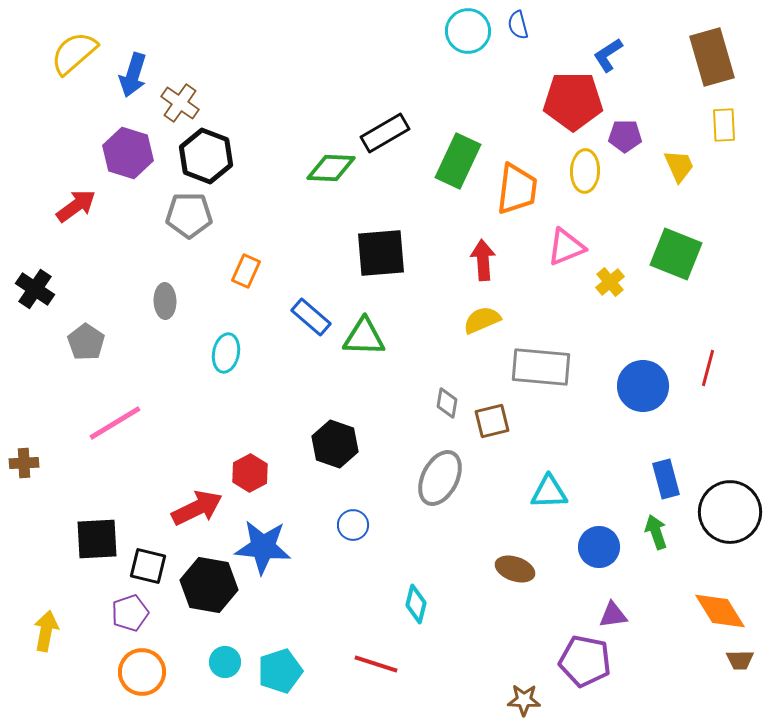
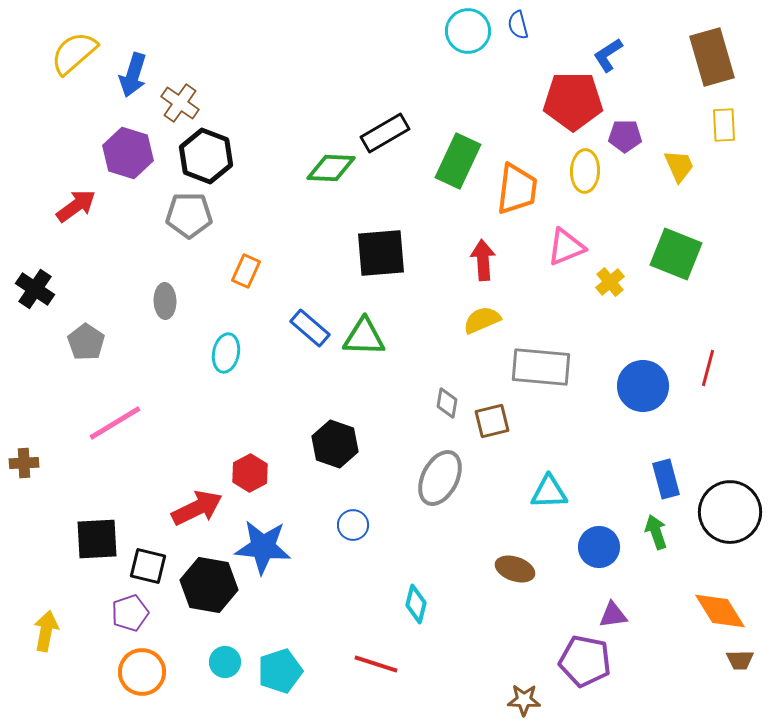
blue rectangle at (311, 317): moved 1 px left, 11 px down
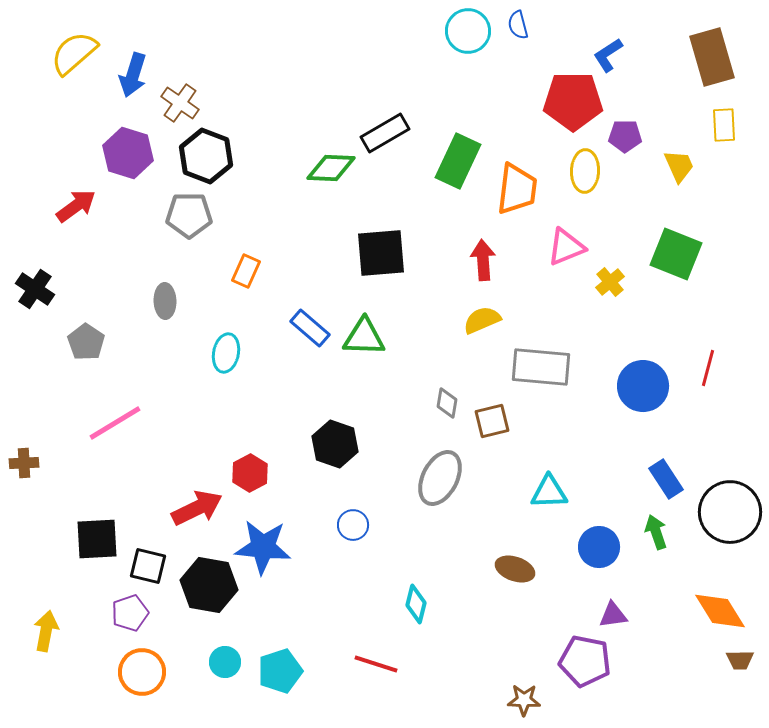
blue rectangle at (666, 479): rotated 18 degrees counterclockwise
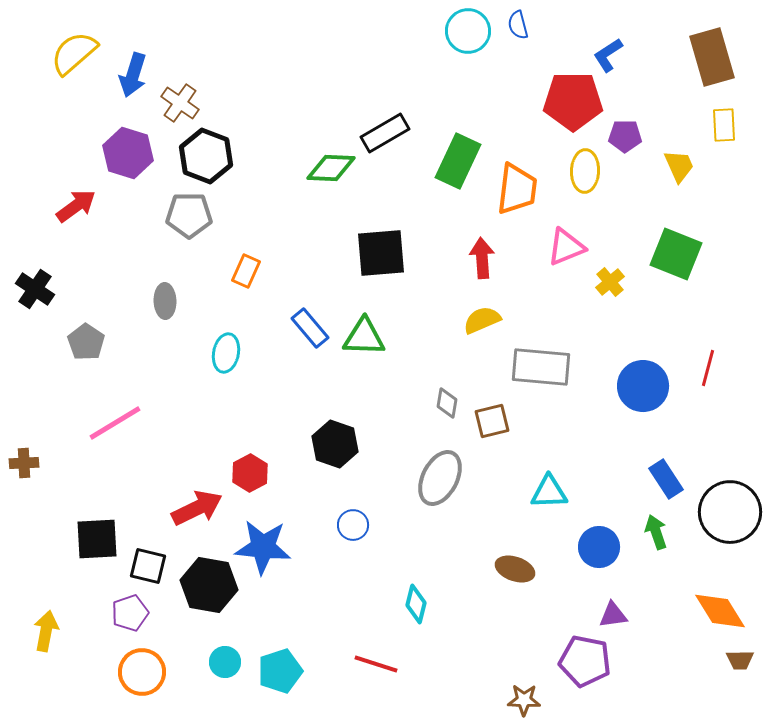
red arrow at (483, 260): moved 1 px left, 2 px up
blue rectangle at (310, 328): rotated 9 degrees clockwise
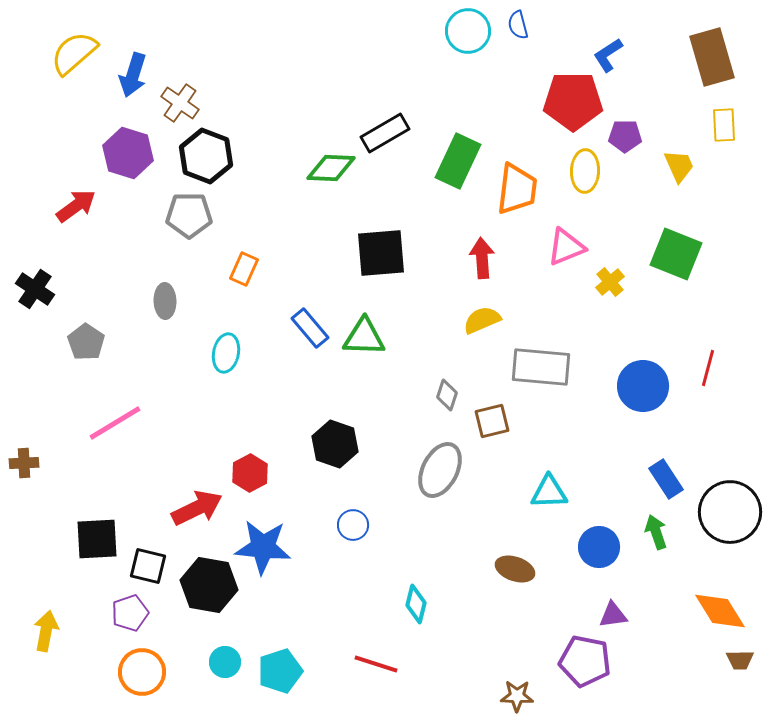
orange rectangle at (246, 271): moved 2 px left, 2 px up
gray diamond at (447, 403): moved 8 px up; rotated 8 degrees clockwise
gray ellipse at (440, 478): moved 8 px up
brown star at (524, 700): moved 7 px left, 4 px up
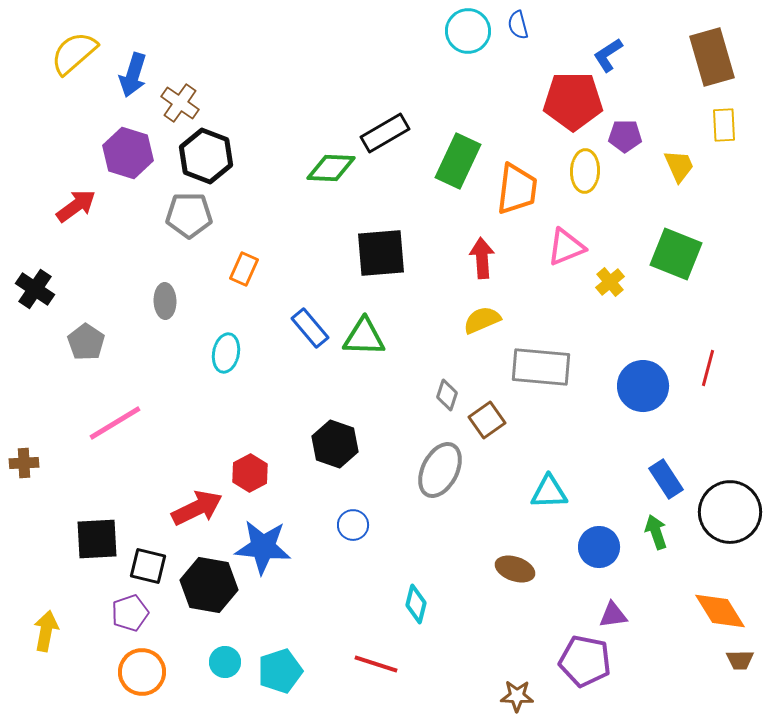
brown square at (492, 421): moved 5 px left, 1 px up; rotated 21 degrees counterclockwise
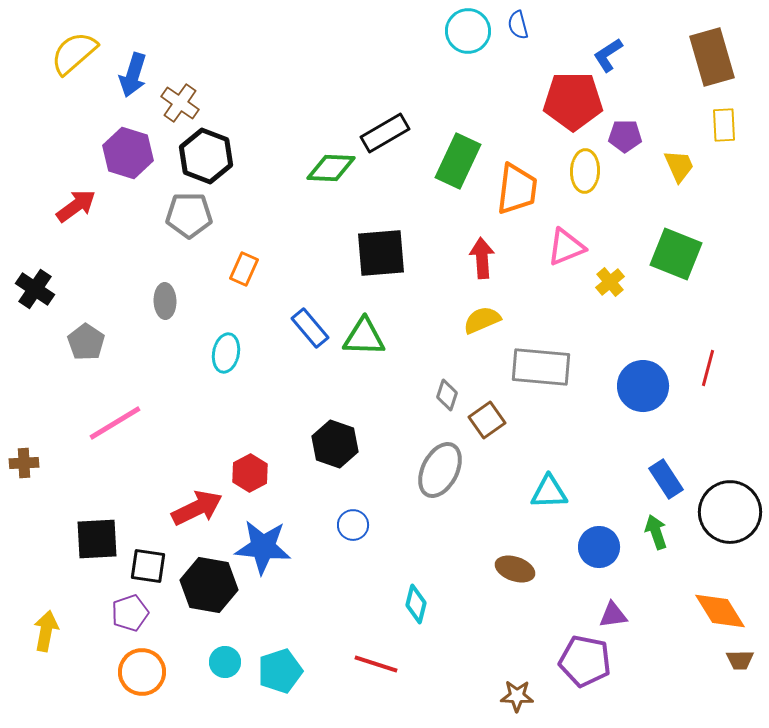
black square at (148, 566): rotated 6 degrees counterclockwise
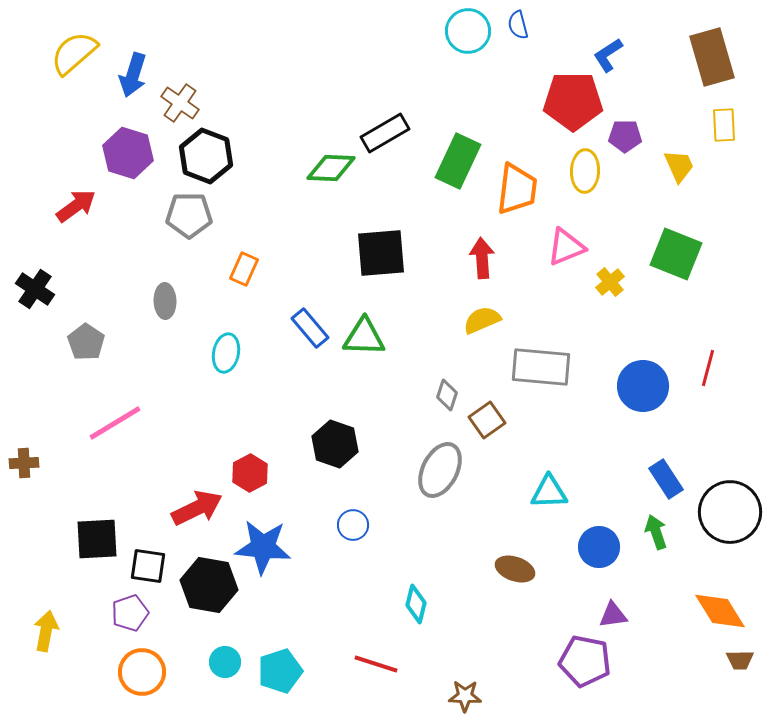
brown star at (517, 696): moved 52 px left
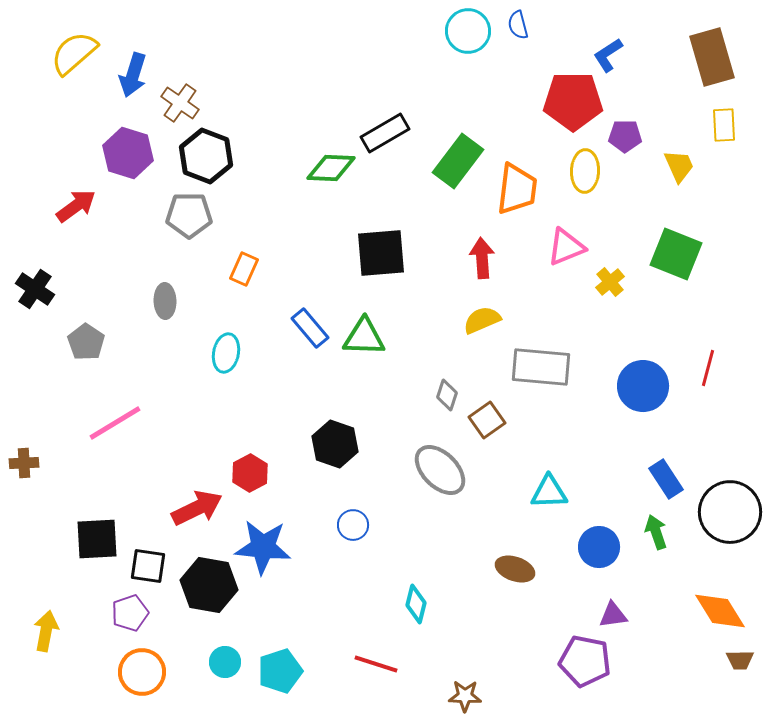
green rectangle at (458, 161): rotated 12 degrees clockwise
gray ellipse at (440, 470): rotated 72 degrees counterclockwise
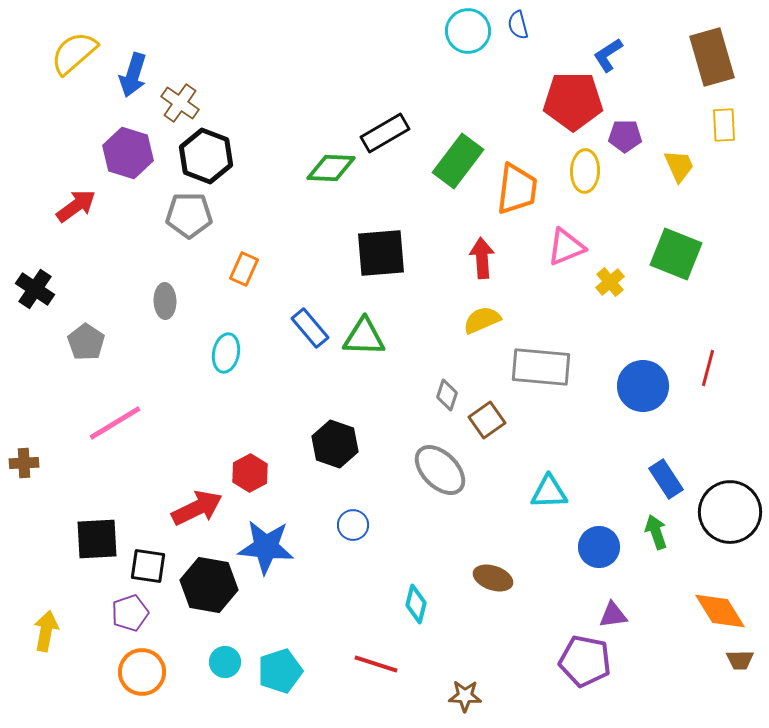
blue star at (263, 547): moved 3 px right
brown ellipse at (515, 569): moved 22 px left, 9 px down
